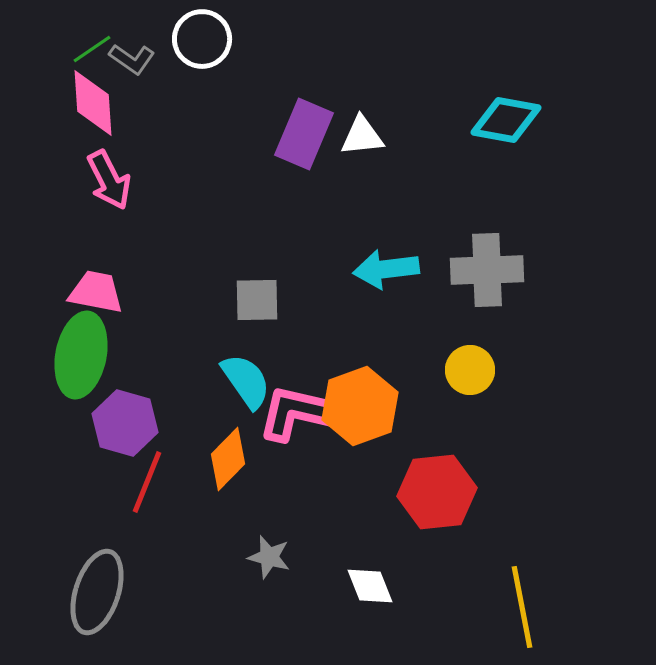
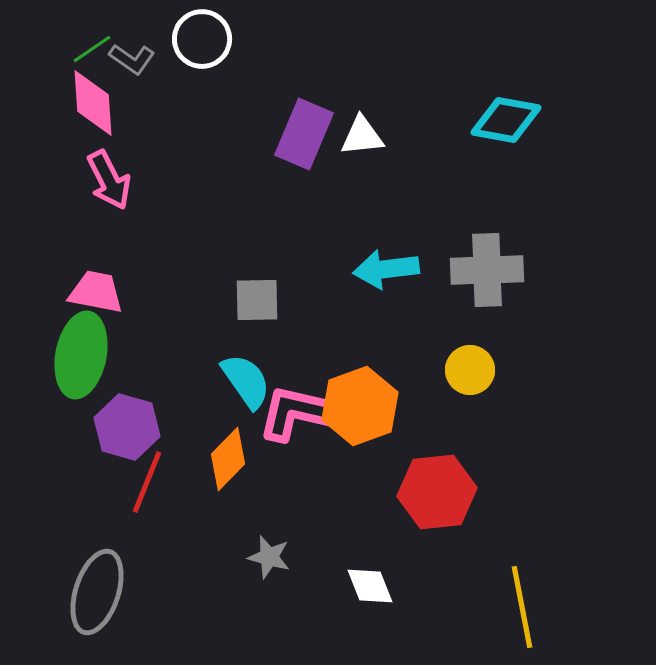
purple hexagon: moved 2 px right, 4 px down
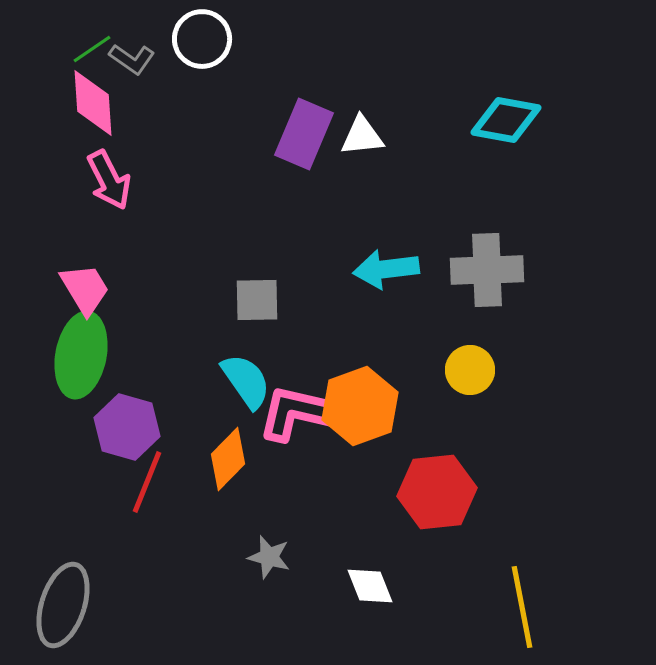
pink trapezoid: moved 11 px left, 3 px up; rotated 48 degrees clockwise
gray ellipse: moved 34 px left, 13 px down
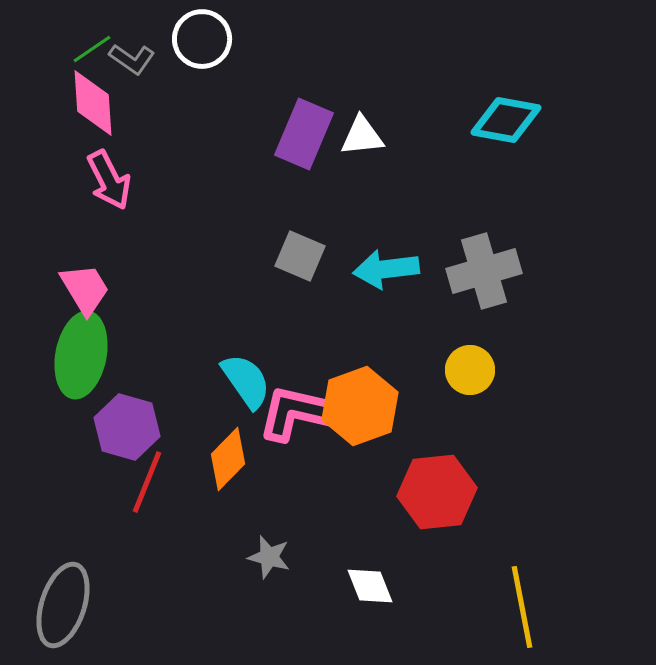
gray cross: moved 3 px left, 1 px down; rotated 14 degrees counterclockwise
gray square: moved 43 px right, 44 px up; rotated 24 degrees clockwise
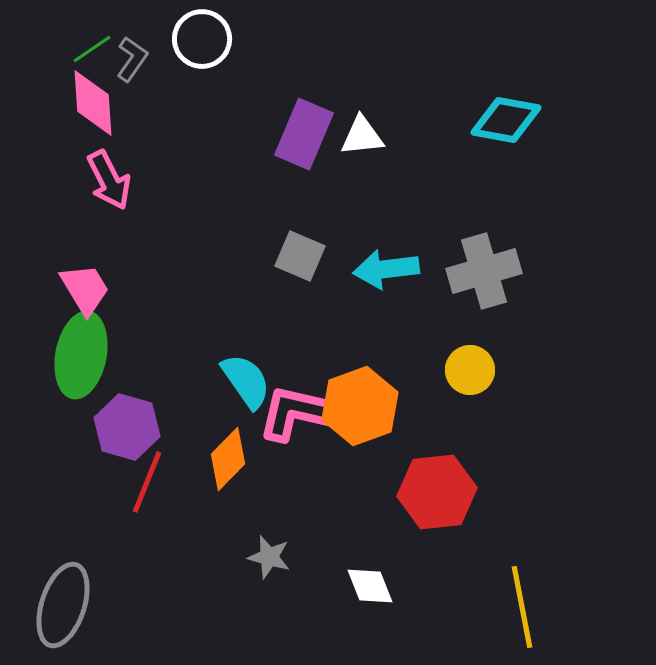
gray L-shape: rotated 90 degrees counterclockwise
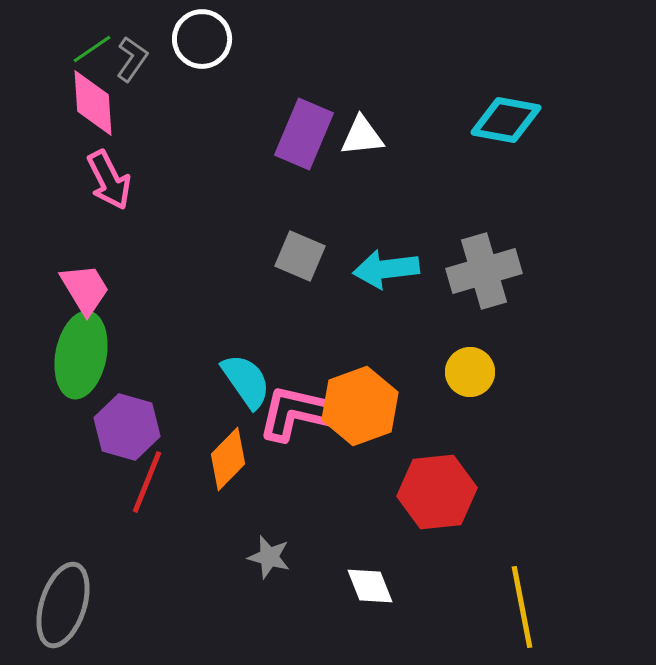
yellow circle: moved 2 px down
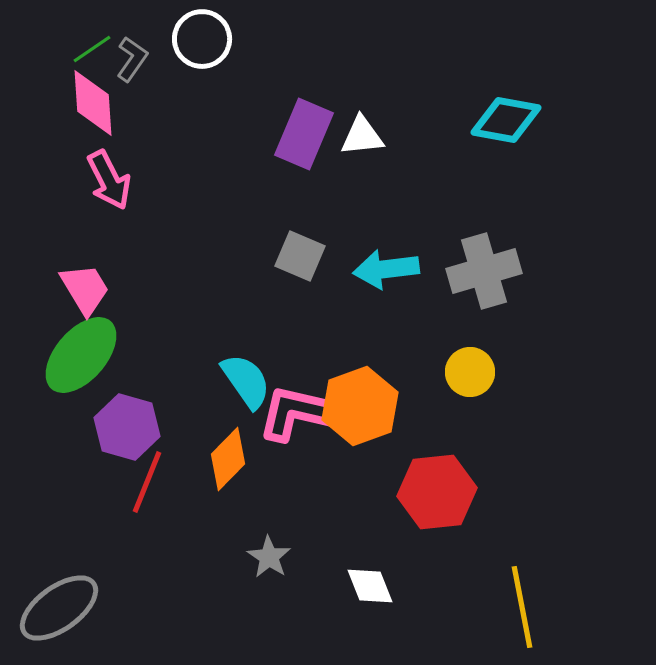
green ellipse: rotated 30 degrees clockwise
gray star: rotated 18 degrees clockwise
gray ellipse: moved 4 px left, 3 px down; rotated 36 degrees clockwise
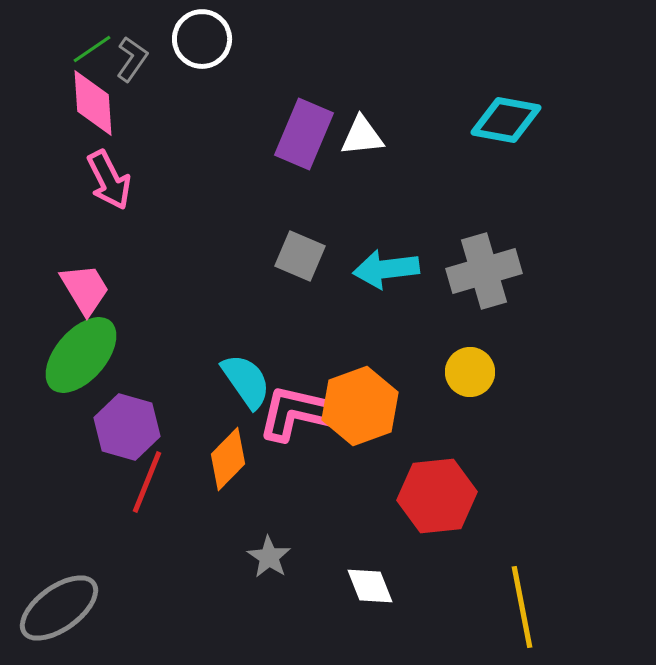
red hexagon: moved 4 px down
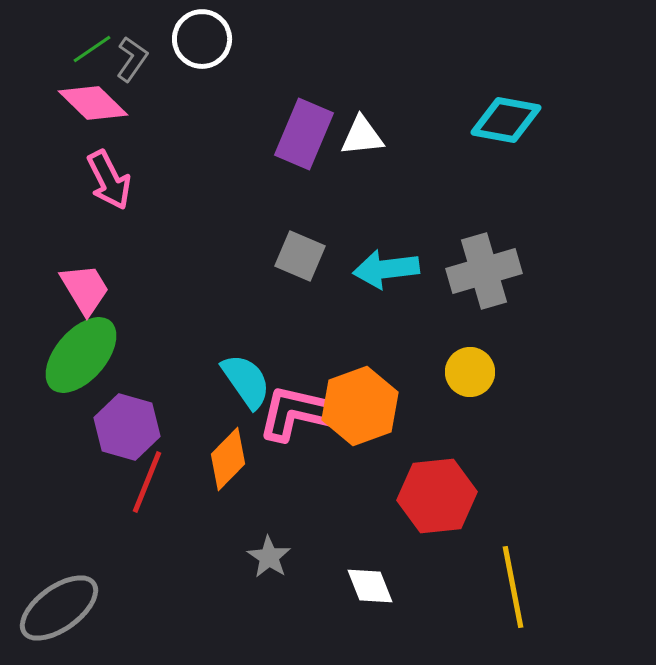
pink diamond: rotated 42 degrees counterclockwise
yellow line: moved 9 px left, 20 px up
